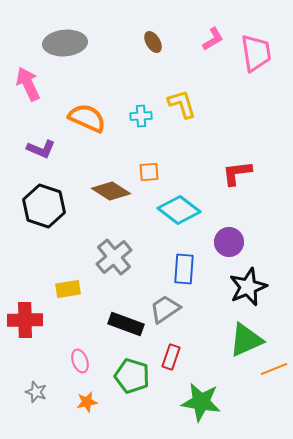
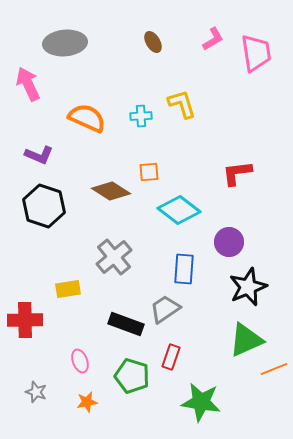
purple L-shape: moved 2 px left, 6 px down
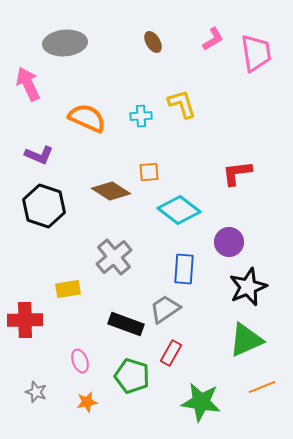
red rectangle: moved 4 px up; rotated 10 degrees clockwise
orange line: moved 12 px left, 18 px down
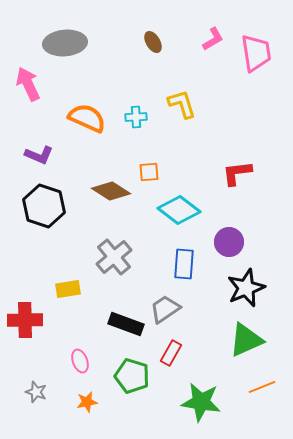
cyan cross: moved 5 px left, 1 px down
blue rectangle: moved 5 px up
black star: moved 2 px left, 1 px down
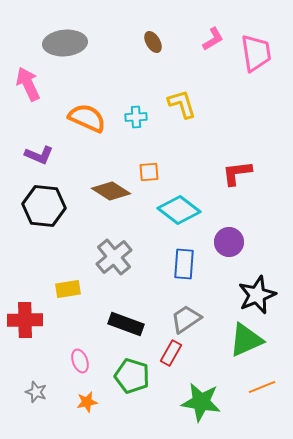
black hexagon: rotated 12 degrees counterclockwise
black star: moved 11 px right, 7 px down
gray trapezoid: moved 21 px right, 10 px down
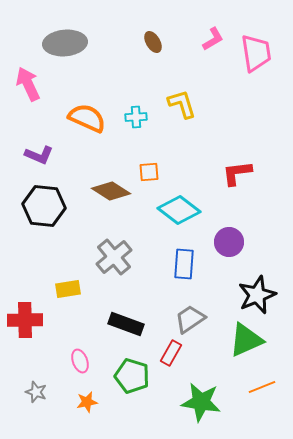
gray trapezoid: moved 4 px right
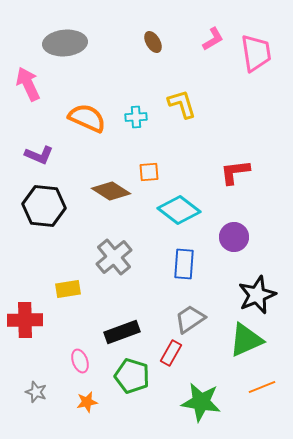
red L-shape: moved 2 px left, 1 px up
purple circle: moved 5 px right, 5 px up
black rectangle: moved 4 px left, 8 px down; rotated 40 degrees counterclockwise
